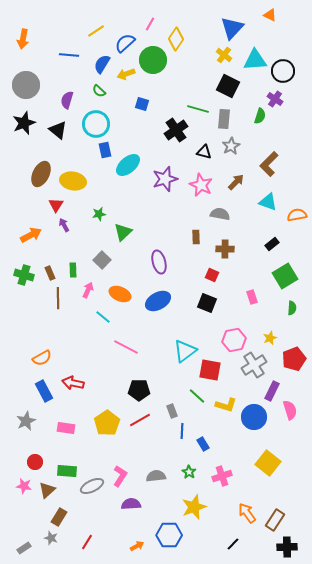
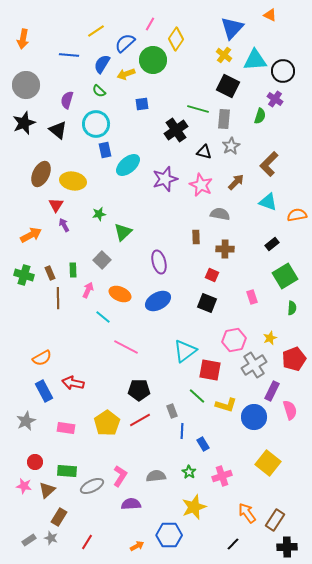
blue square at (142, 104): rotated 24 degrees counterclockwise
gray rectangle at (24, 548): moved 5 px right, 8 px up
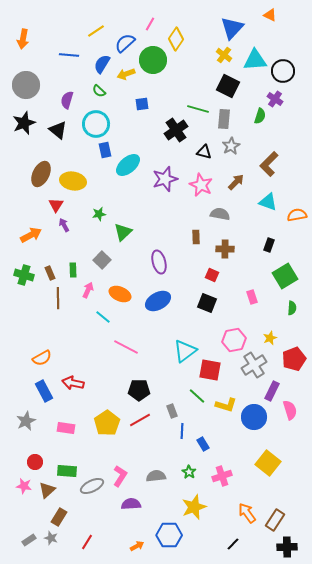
black rectangle at (272, 244): moved 3 px left, 1 px down; rotated 32 degrees counterclockwise
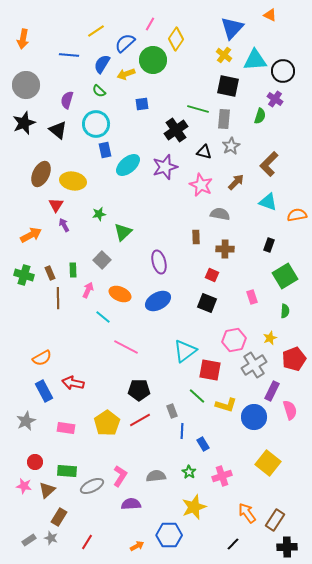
black square at (228, 86): rotated 15 degrees counterclockwise
purple star at (165, 179): moved 12 px up
green semicircle at (292, 308): moved 7 px left, 3 px down
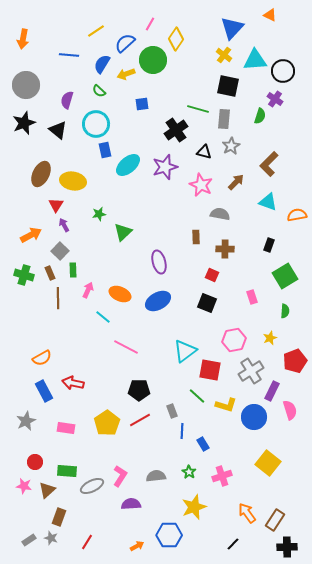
gray square at (102, 260): moved 42 px left, 9 px up
red pentagon at (294, 359): moved 1 px right, 2 px down
gray cross at (254, 365): moved 3 px left, 6 px down
brown rectangle at (59, 517): rotated 12 degrees counterclockwise
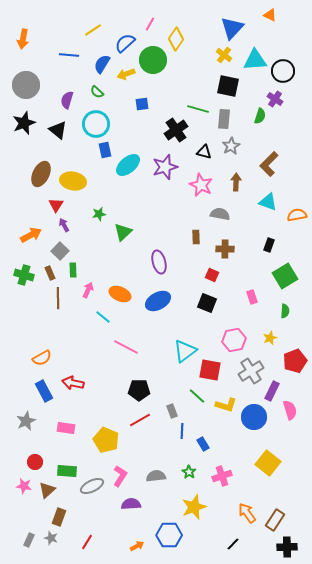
yellow line at (96, 31): moved 3 px left, 1 px up
green semicircle at (99, 91): moved 2 px left, 1 px down
brown arrow at (236, 182): rotated 42 degrees counterclockwise
yellow pentagon at (107, 423): moved 1 px left, 17 px down; rotated 15 degrees counterclockwise
gray rectangle at (29, 540): rotated 32 degrees counterclockwise
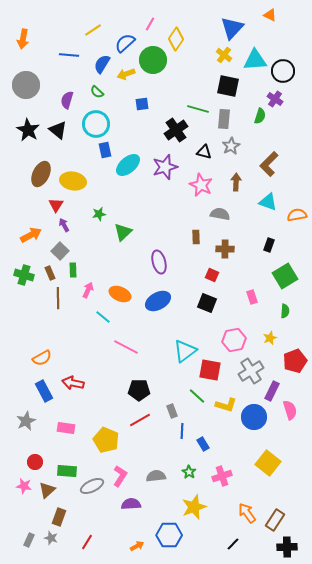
black star at (24, 123): moved 4 px right, 7 px down; rotated 20 degrees counterclockwise
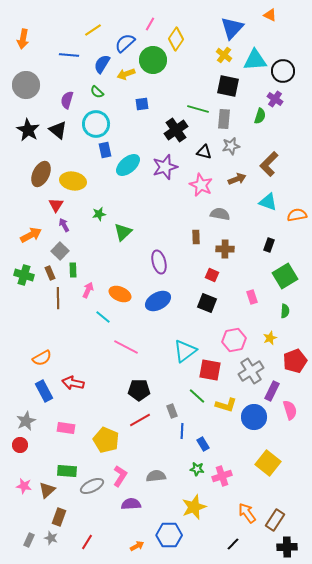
gray star at (231, 146): rotated 18 degrees clockwise
brown arrow at (236, 182): moved 1 px right, 3 px up; rotated 66 degrees clockwise
red circle at (35, 462): moved 15 px left, 17 px up
green star at (189, 472): moved 8 px right, 3 px up; rotated 24 degrees counterclockwise
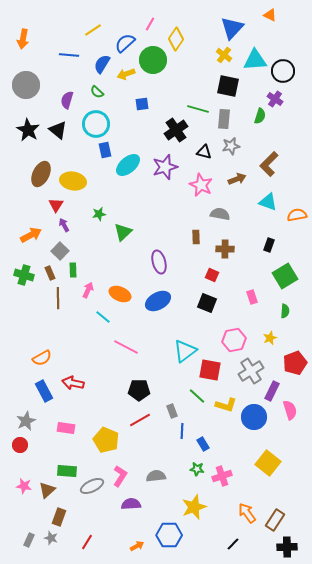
red pentagon at (295, 361): moved 2 px down
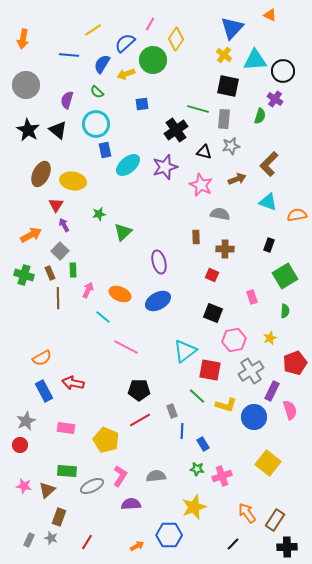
black square at (207, 303): moved 6 px right, 10 px down
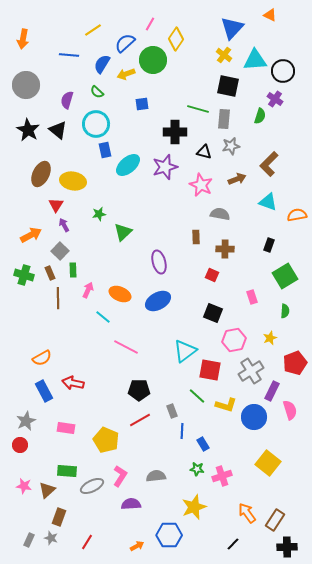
black cross at (176, 130): moved 1 px left, 2 px down; rotated 35 degrees clockwise
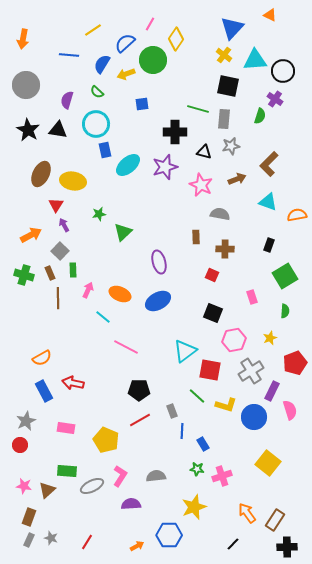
black triangle at (58, 130): rotated 30 degrees counterclockwise
brown rectangle at (59, 517): moved 30 px left
